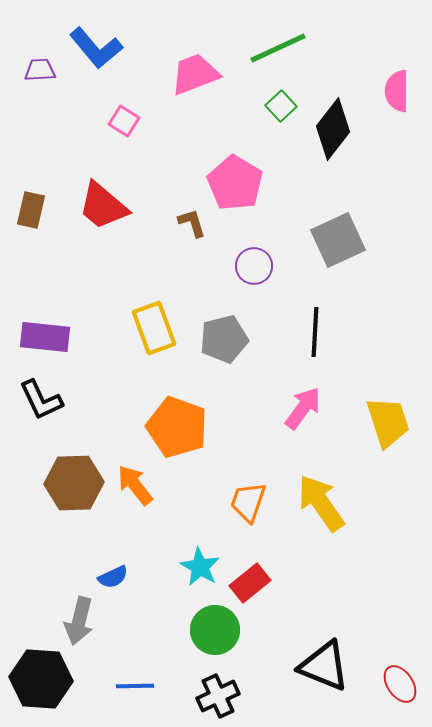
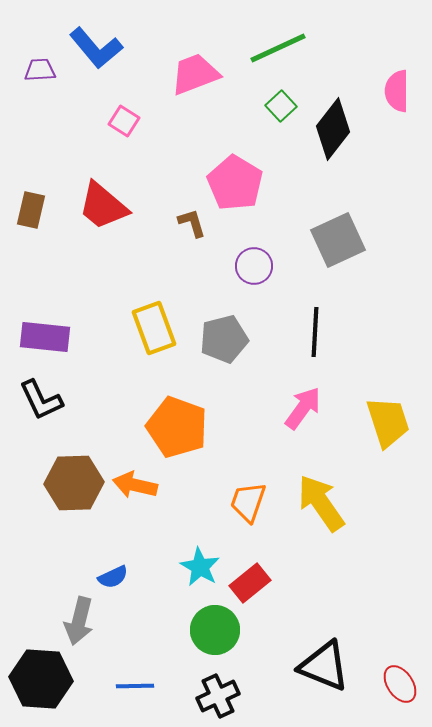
orange arrow: rotated 39 degrees counterclockwise
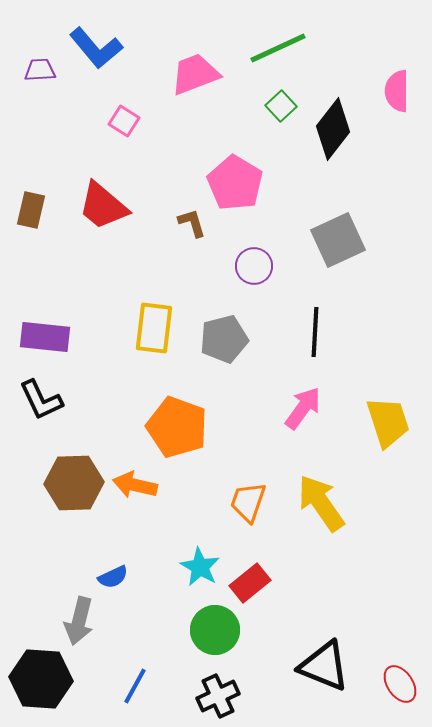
yellow rectangle: rotated 27 degrees clockwise
blue line: rotated 60 degrees counterclockwise
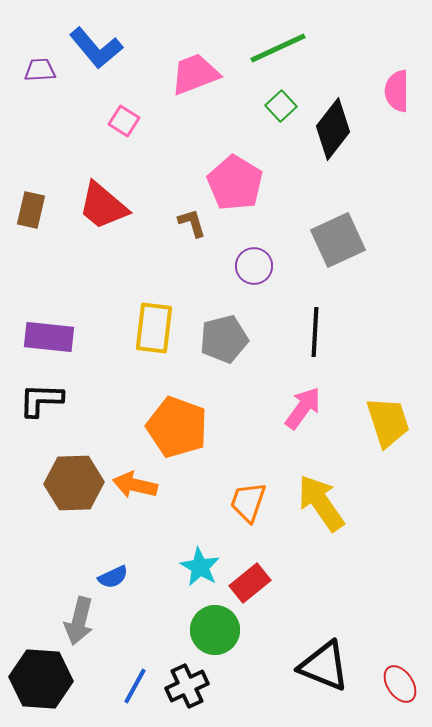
purple rectangle: moved 4 px right
black L-shape: rotated 117 degrees clockwise
black cross: moved 31 px left, 10 px up
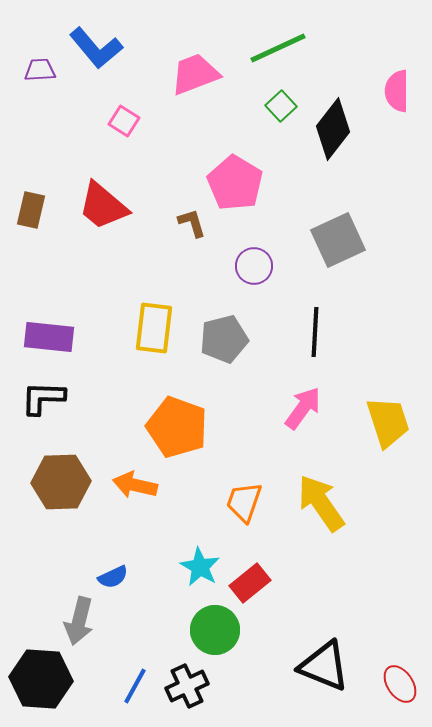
black L-shape: moved 2 px right, 2 px up
brown hexagon: moved 13 px left, 1 px up
orange trapezoid: moved 4 px left
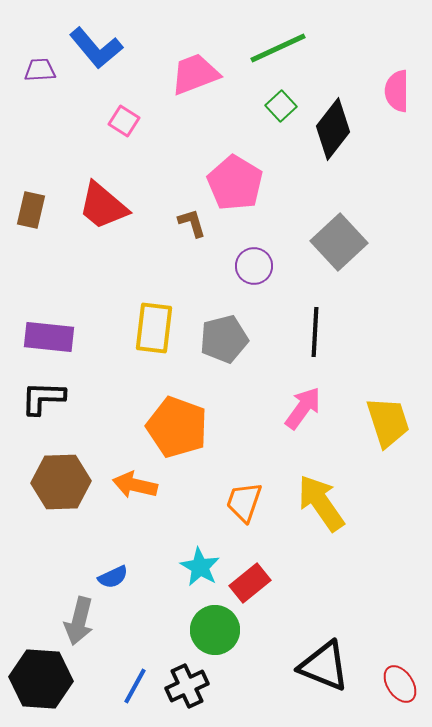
gray square: moved 1 px right, 2 px down; rotated 18 degrees counterclockwise
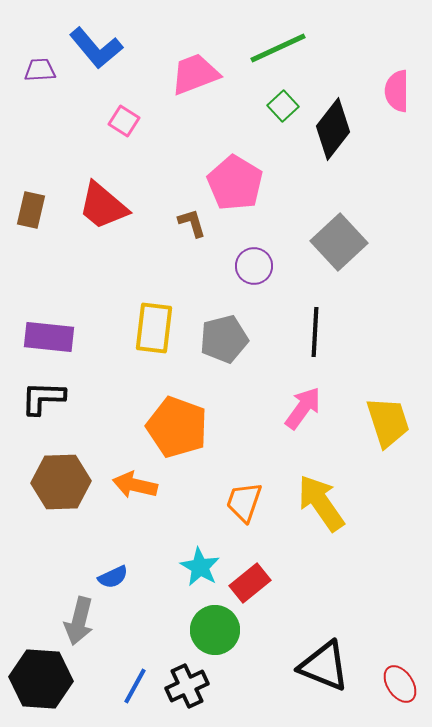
green square: moved 2 px right
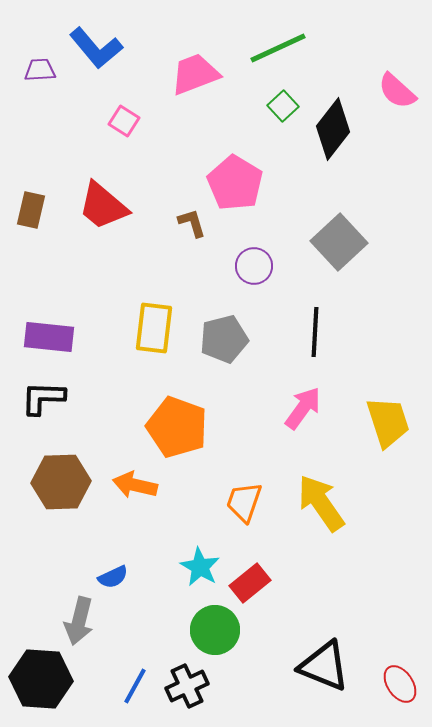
pink semicircle: rotated 48 degrees counterclockwise
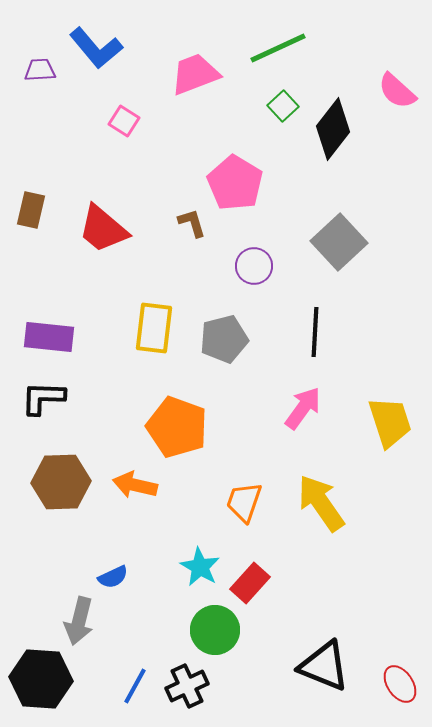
red trapezoid: moved 23 px down
yellow trapezoid: moved 2 px right
red rectangle: rotated 9 degrees counterclockwise
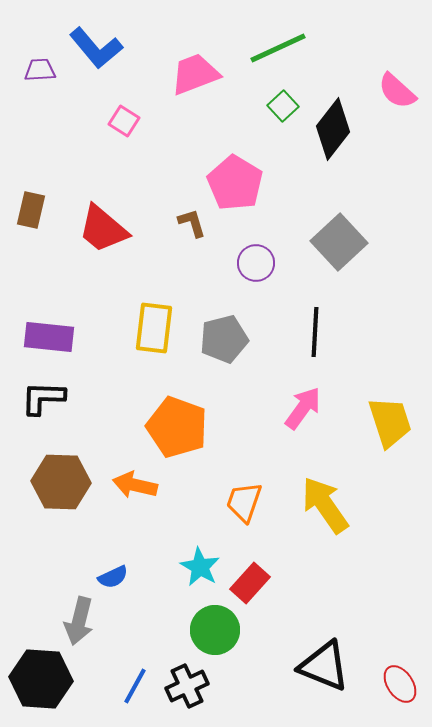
purple circle: moved 2 px right, 3 px up
brown hexagon: rotated 4 degrees clockwise
yellow arrow: moved 4 px right, 2 px down
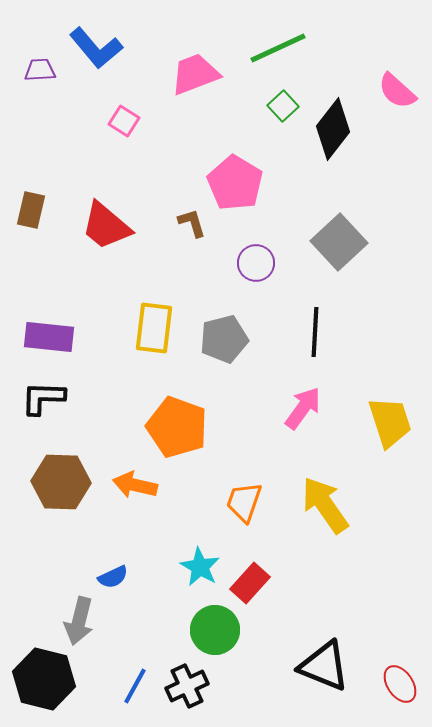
red trapezoid: moved 3 px right, 3 px up
black hexagon: moved 3 px right; rotated 10 degrees clockwise
